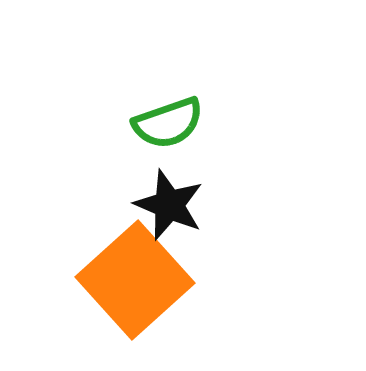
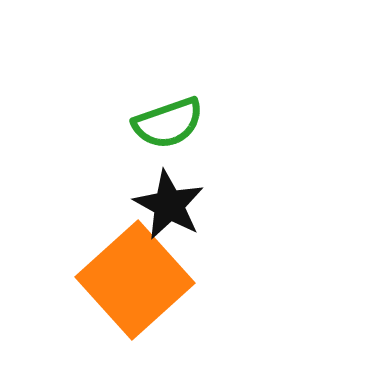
black star: rotated 6 degrees clockwise
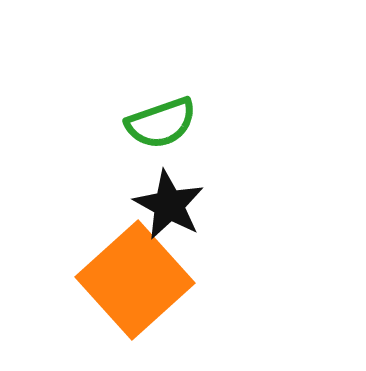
green semicircle: moved 7 px left
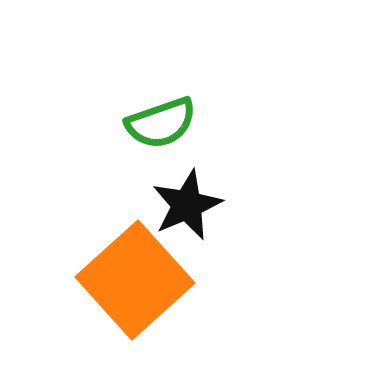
black star: moved 18 px right; rotated 20 degrees clockwise
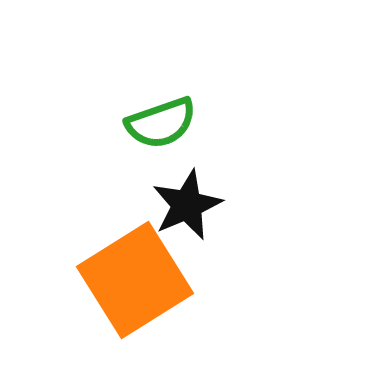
orange square: rotated 10 degrees clockwise
